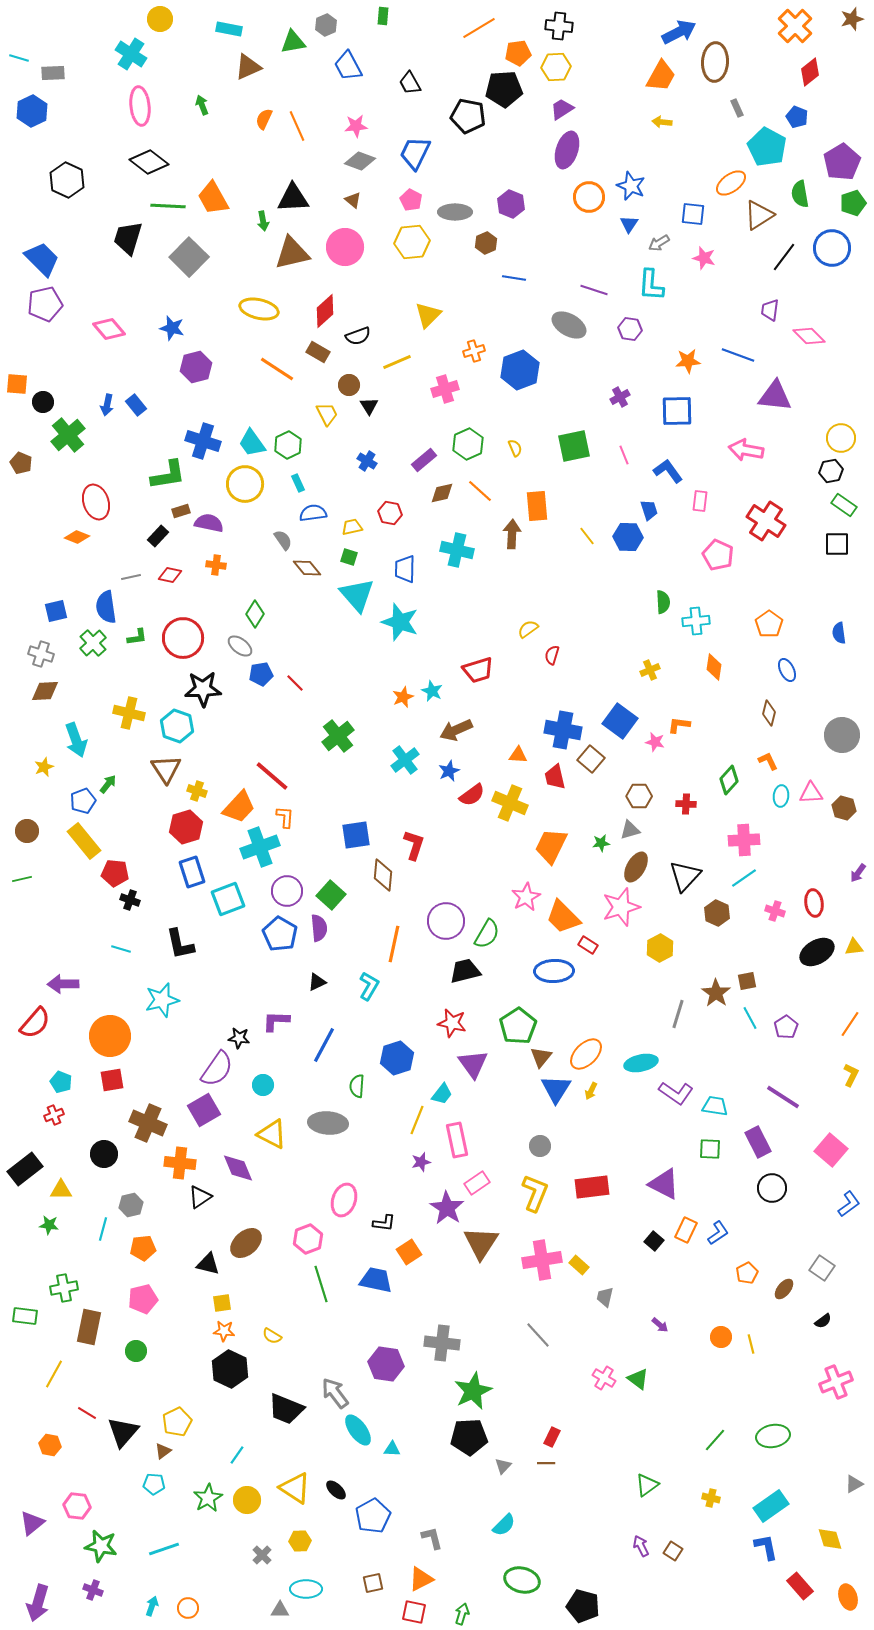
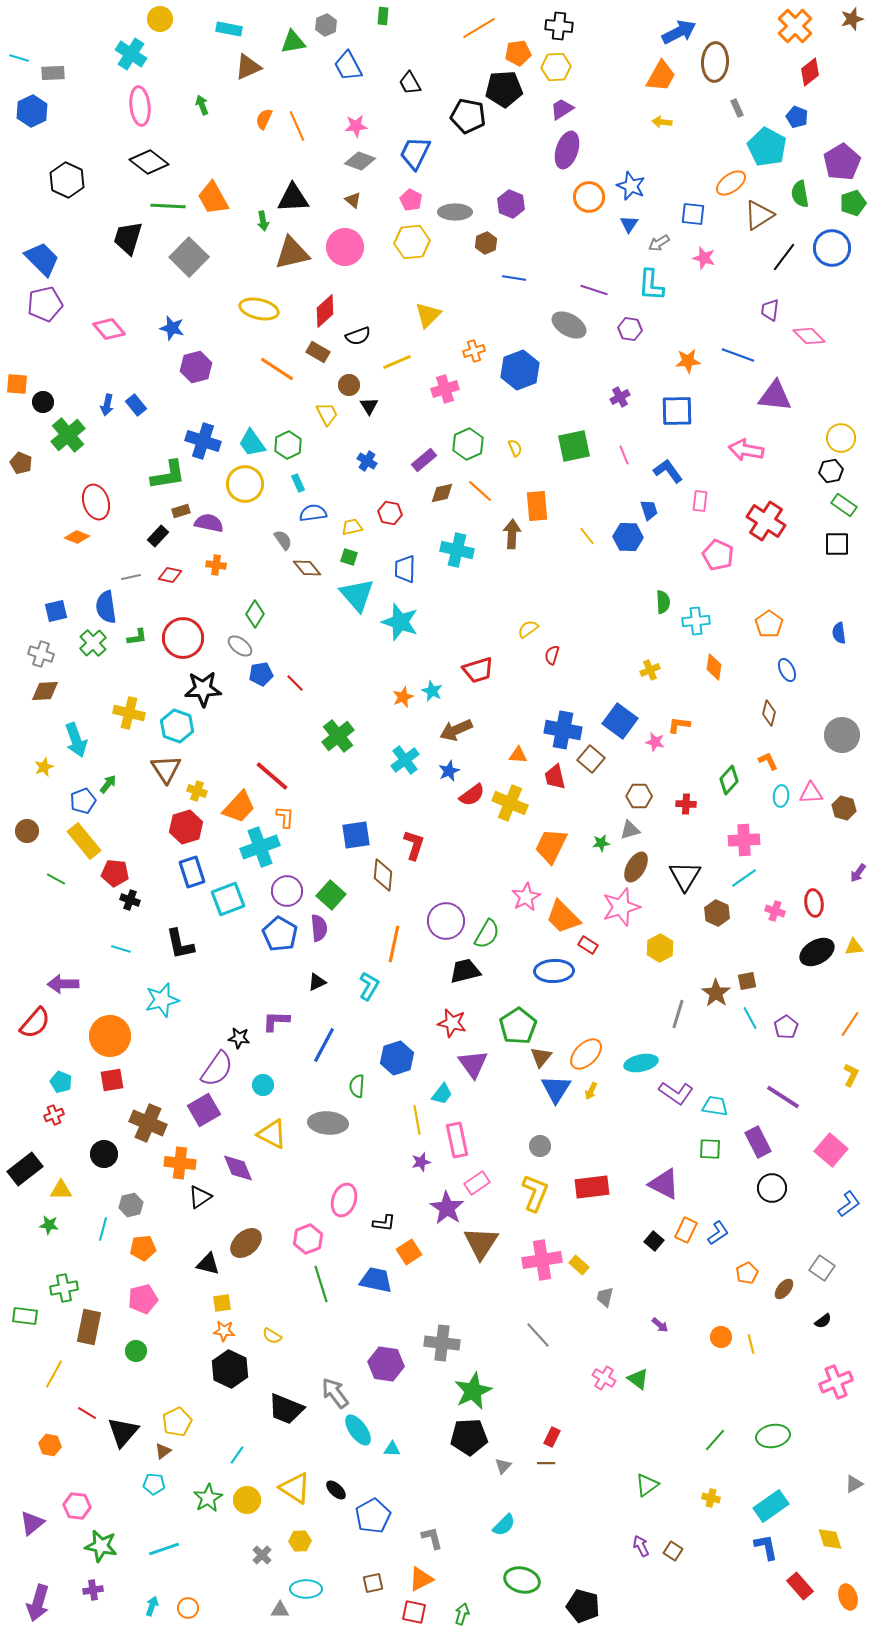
black triangle at (685, 876): rotated 12 degrees counterclockwise
green line at (22, 879): moved 34 px right; rotated 42 degrees clockwise
yellow line at (417, 1120): rotated 32 degrees counterclockwise
purple cross at (93, 1590): rotated 30 degrees counterclockwise
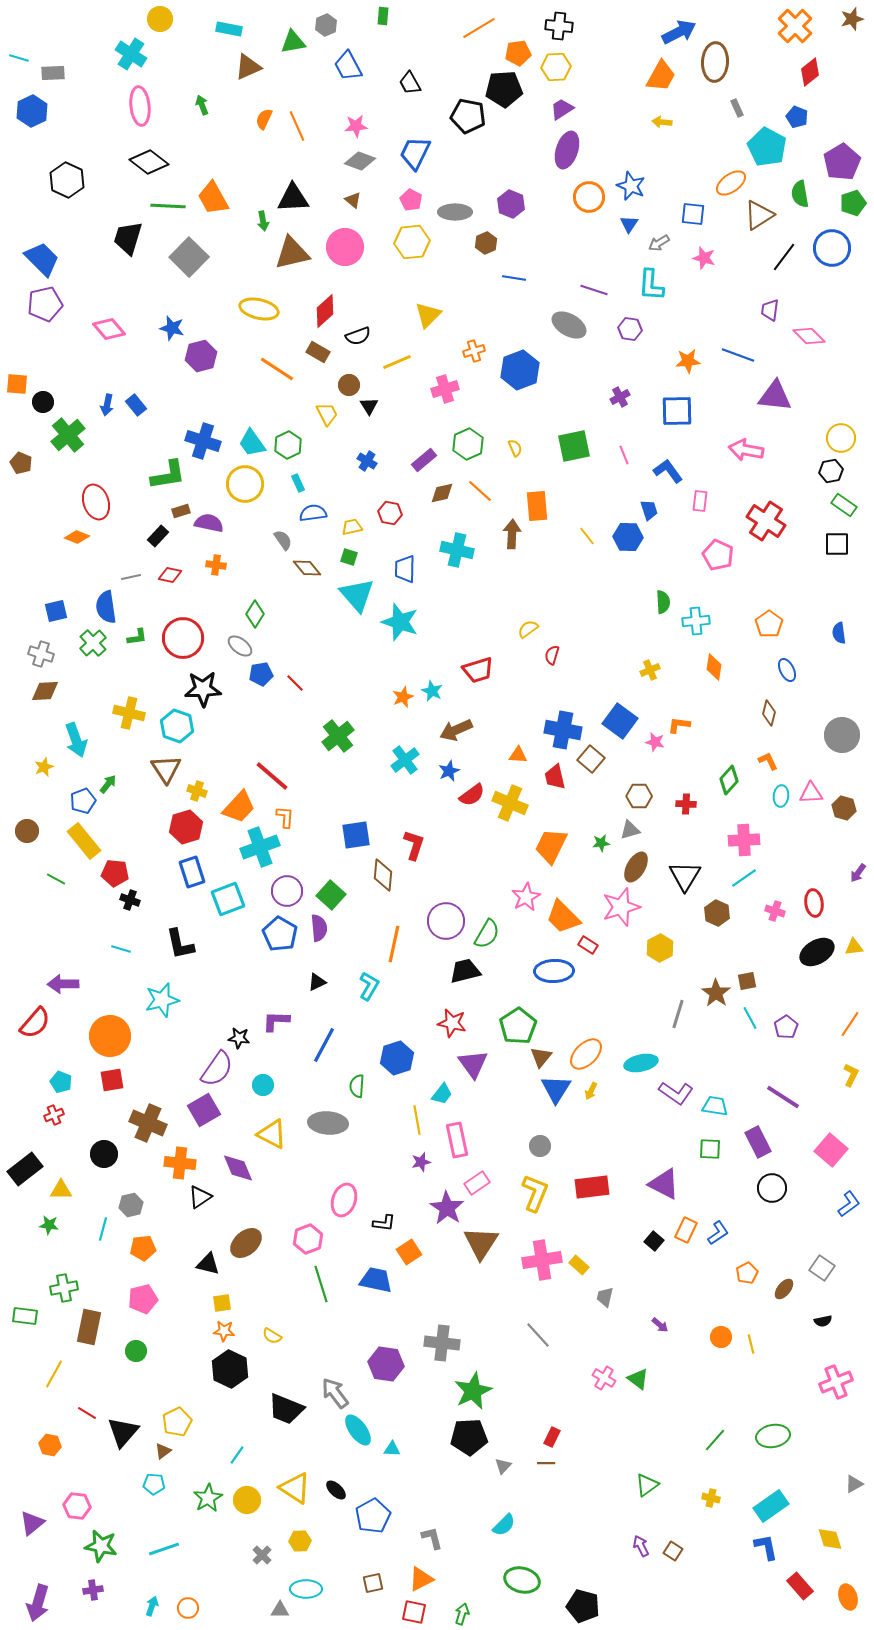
purple hexagon at (196, 367): moved 5 px right, 11 px up
black semicircle at (823, 1321): rotated 24 degrees clockwise
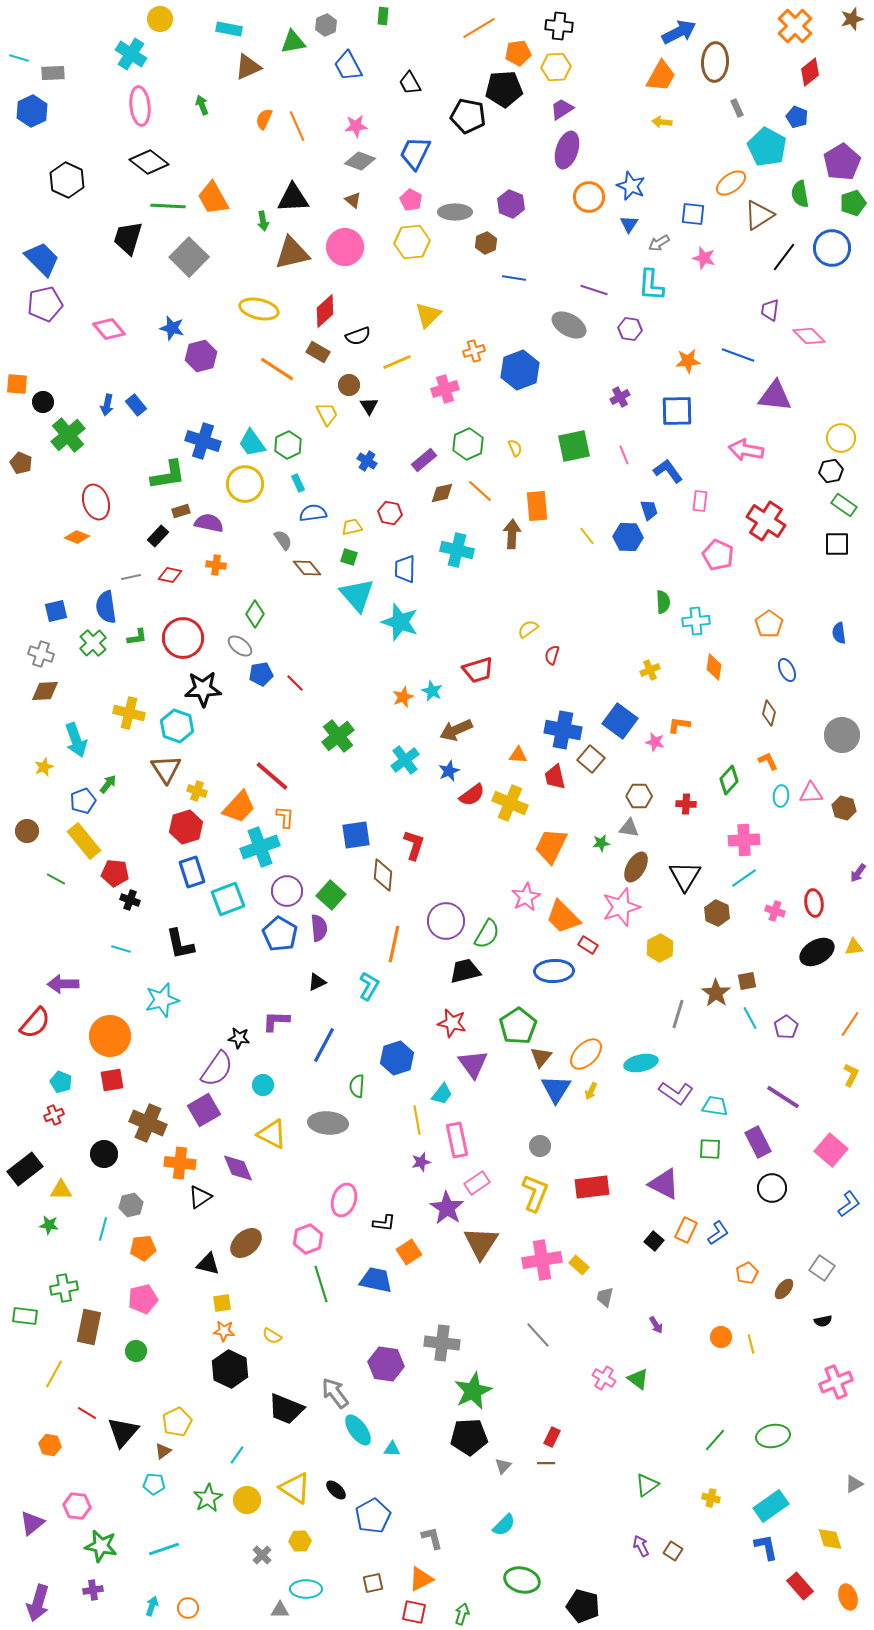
gray triangle at (630, 830): moved 1 px left, 2 px up; rotated 25 degrees clockwise
purple arrow at (660, 1325): moved 4 px left; rotated 18 degrees clockwise
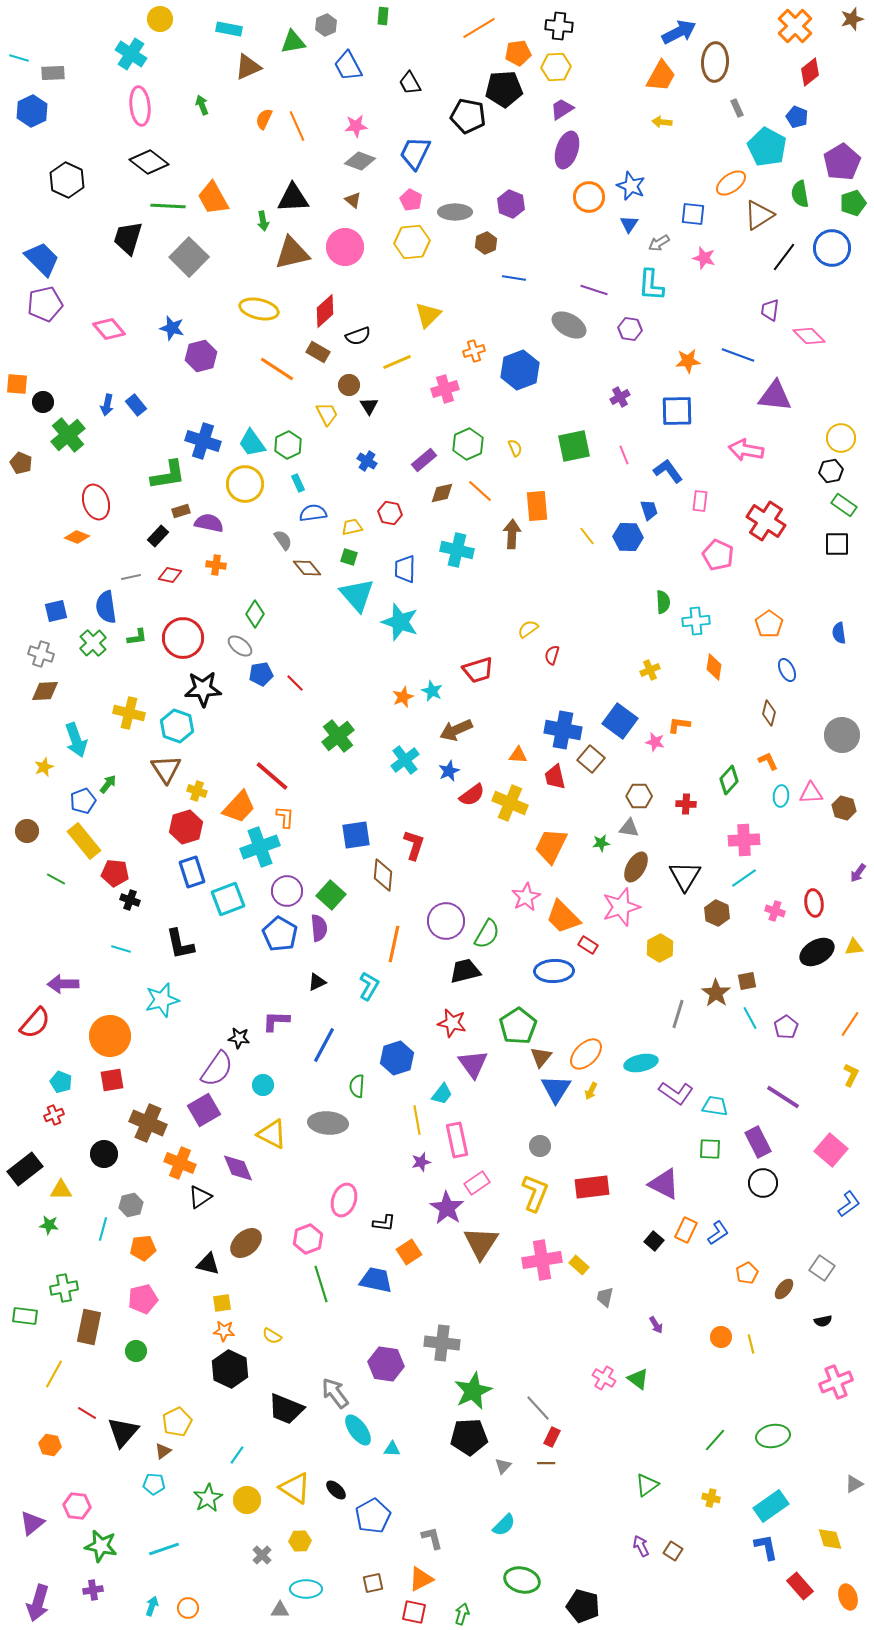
orange cross at (180, 1163): rotated 16 degrees clockwise
black circle at (772, 1188): moved 9 px left, 5 px up
gray line at (538, 1335): moved 73 px down
